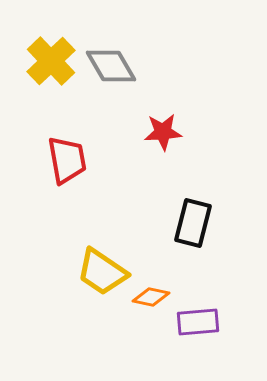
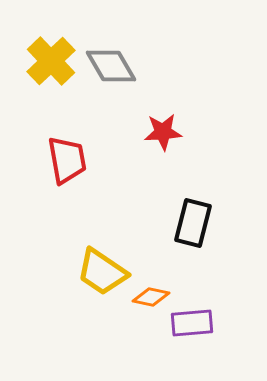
purple rectangle: moved 6 px left, 1 px down
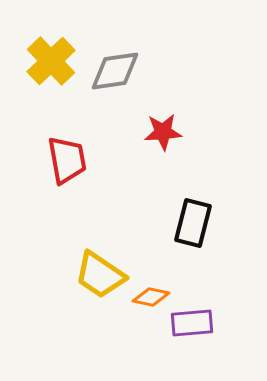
gray diamond: moved 4 px right, 5 px down; rotated 68 degrees counterclockwise
yellow trapezoid: moved 2 px left, 3 px down
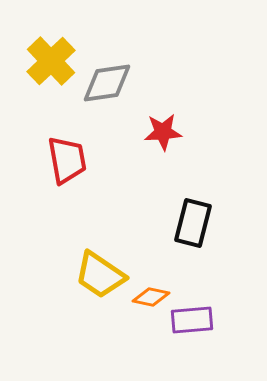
gray diamond: moved 8 px left, 12 px down
purple rectangle: moved 3 px up
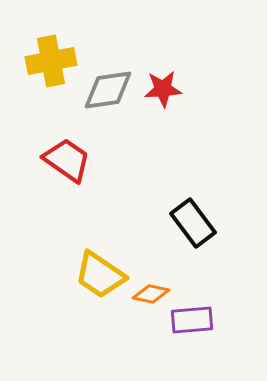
yellow cross: rotated 33 degrees clockwise
gray diamond: moved 1 px right, 7 px down
red star: moved 43 px up
red trapezoid: rotated 45 degrees counterclockwise
black rectangle: rotated 51 degrees counterclockwise
orange diamond: moved 3 px up
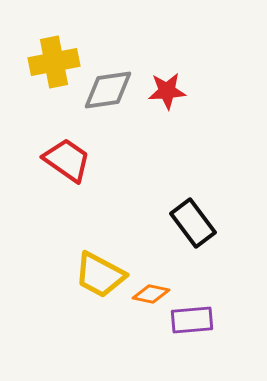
yellow cross: moved 3 px right, 1 px down
red star: moved 4 px right, 2 px down
yellow trapezoid: rotated 6 degrees counterclockwise
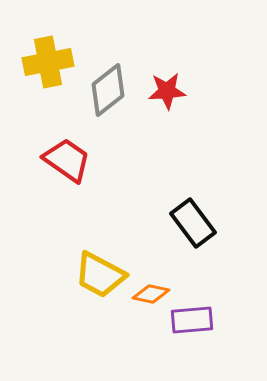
yellow cross: moved 6 px left
gray diamond: rotated 30 degrees counterclockwise
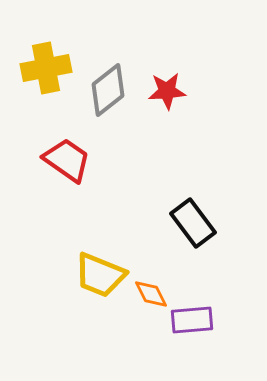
yellow cross: moved 2 px left, 6 px down
yellow trapezoid: rotated 6 degrees counterclockwise
orange diamond: rotated 51 degrees clockwise
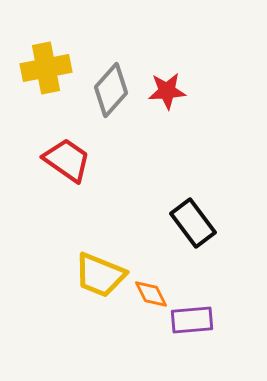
gray diamond: moved 3 px right; rotated 10 degrees counterclockwise
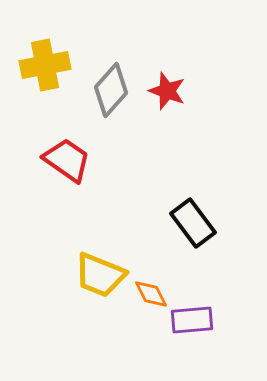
yellow cross: moved 1 px left, 3 px up
red star: rotated 24 degrees clockwise
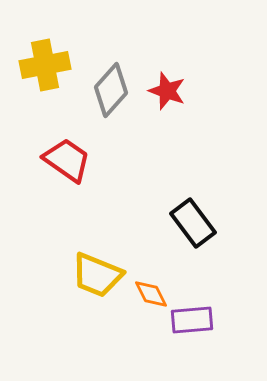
yellow trapezoid: moved 3 px left
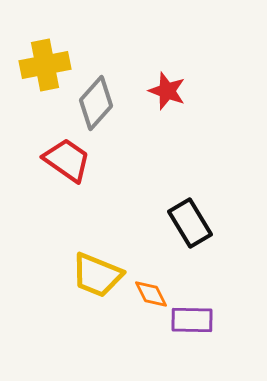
gray diamond: moved 15 px left, 13 px down
black rectangle: moved 3 px left; rotated 6 degrees clockwise
purple rectangle: rotated 6 degrees clockwise
